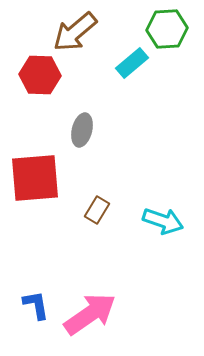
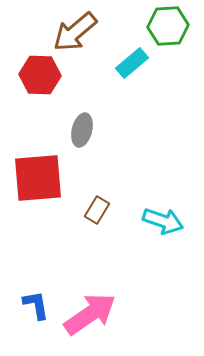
green hexagon: moved 1 px right, 3 px up
red square: moved 3 px right
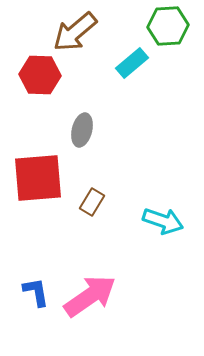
brown rectangle: moved 5 px left, 8 px up
blue L-shape: moved 13 px up
pink arrow: moved 18 px up
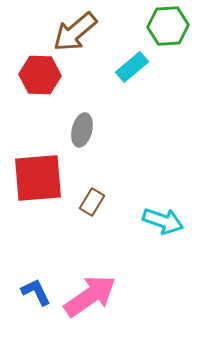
cyan rectangle: moved 4 px down
blue L-shape: rotated 16 degrees counterclockwise
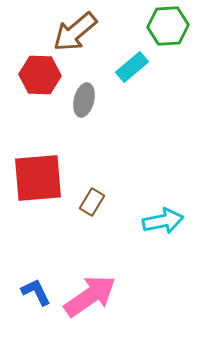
gray ellipse: moved 2 px right, 30 px up
cyan arrow: rotated 30 degrees counterclockwise
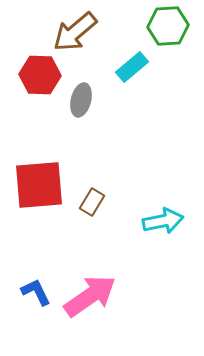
gray ellipse: moved 3 px left
red square: moved 1 px right, 7 px down
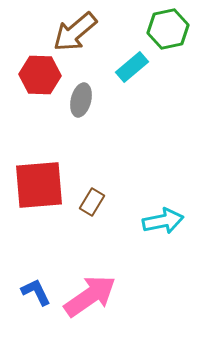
green hexagon: moved 3 px down; rotated 9 degrees counterclockwise
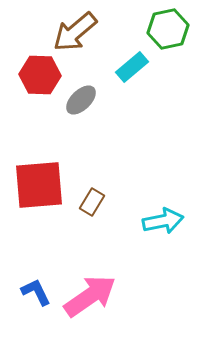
gray ellipse: rotated 32 degrees clockwise
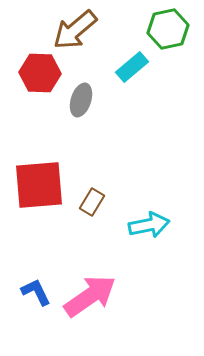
brown arrow: moved 2 px up
red hexagon: moved 2 px up
gray ellipse: rotated 28 degrees counterclockwise
cyan arrow: moved 14 px left, 4 px down
